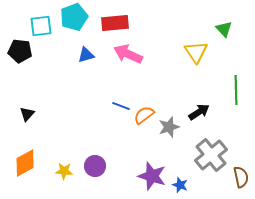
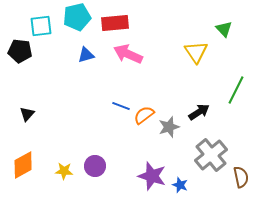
cyan pentagon: moved 3 px right; rotated 8 degrees clockwise
green line: rotated 28 degrees clockwise
orange diamond: moved 2 px left, 2 px down
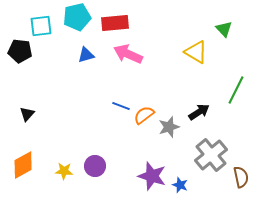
yellow triangle: rotated 25 degrees counterclockwise
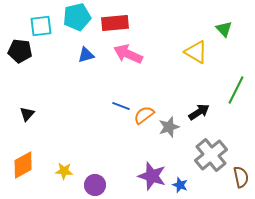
purple circle: moved 19 px down
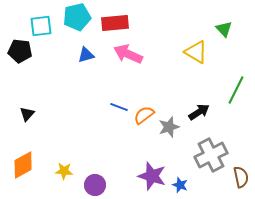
blue line: moved 2 px left, 1 px down
gray cross: rotated 12 degrees clockwise
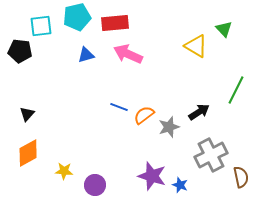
yellow triangle: moved 6 px up
orange diamond: moved 5 px right, 12 px up
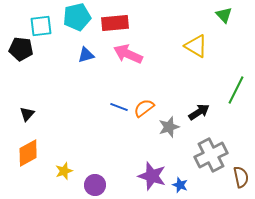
green triangle: moved 14 px up
black pentagon: moved 1 px right, 2 px up
orange semicircle: moved 7 px up
yellow star: rotated 24 degrees counterclockwise
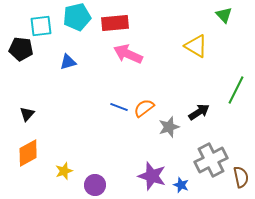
blue triangle: moved 18 px left, 7 px down
gray cross: moved 5 px down
blue star: moved 1 px right
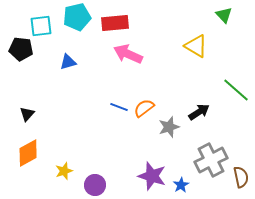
green line: rotated 76 degrees counterclockwise
blue star: rotated 21 degrees clockwise
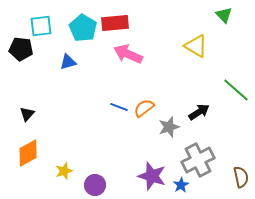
cyan pentagon: moved 6 px right, 11 px down; rotated 28 degrees counterclockwise
gray cross: moved 13 px left
